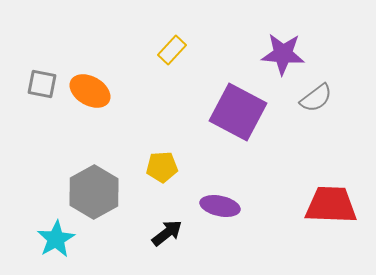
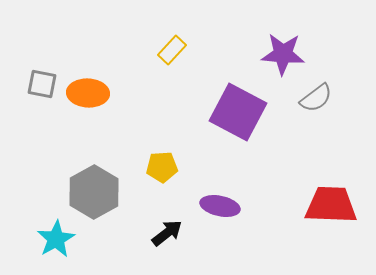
orange ellipse: moved 2 px left, 2 px down; rotated 27 degrees counterclockwise
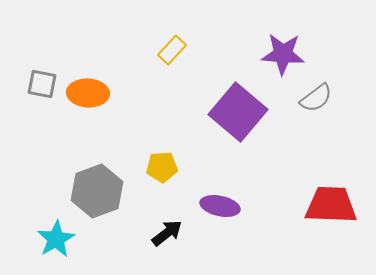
purple square: rotated 12 degrees clockwise
gray hexagon: moved 3 px right, 1 px up; rotated 9 degrees clockwise
